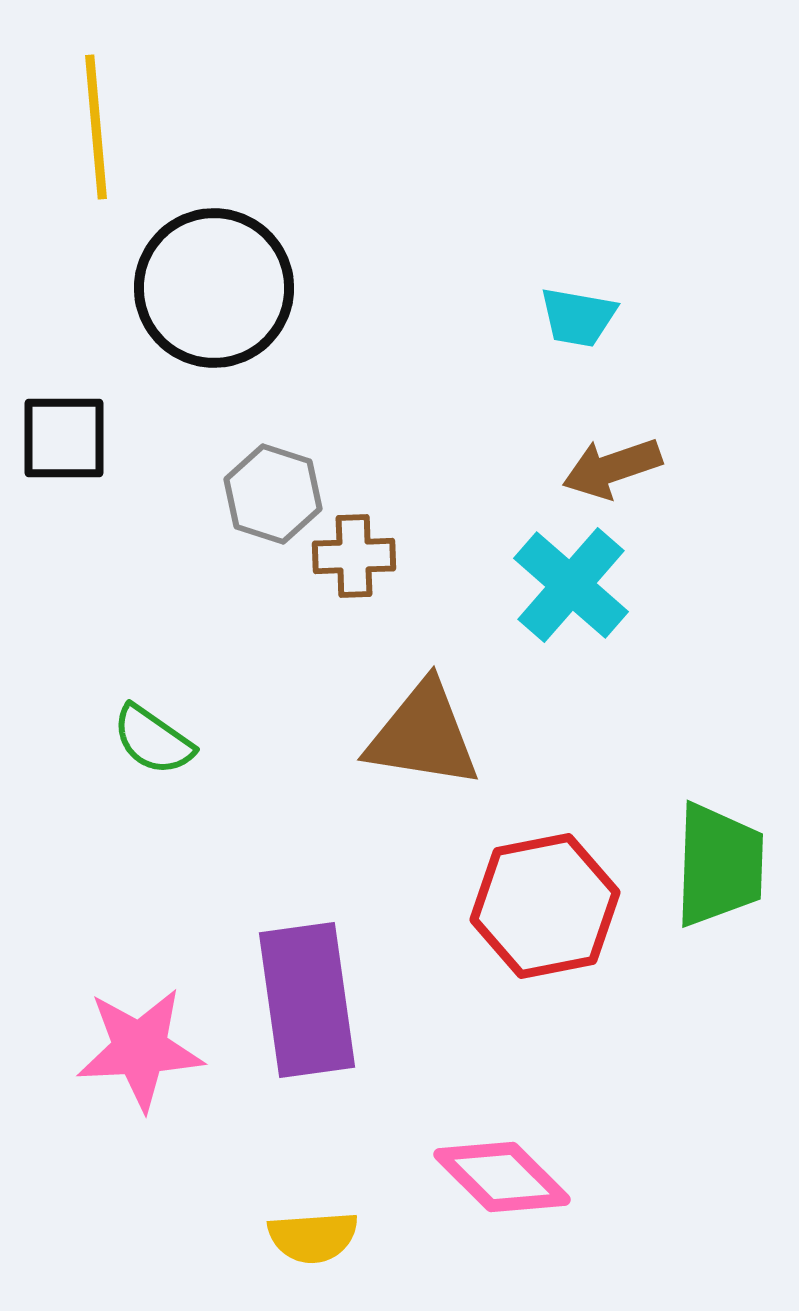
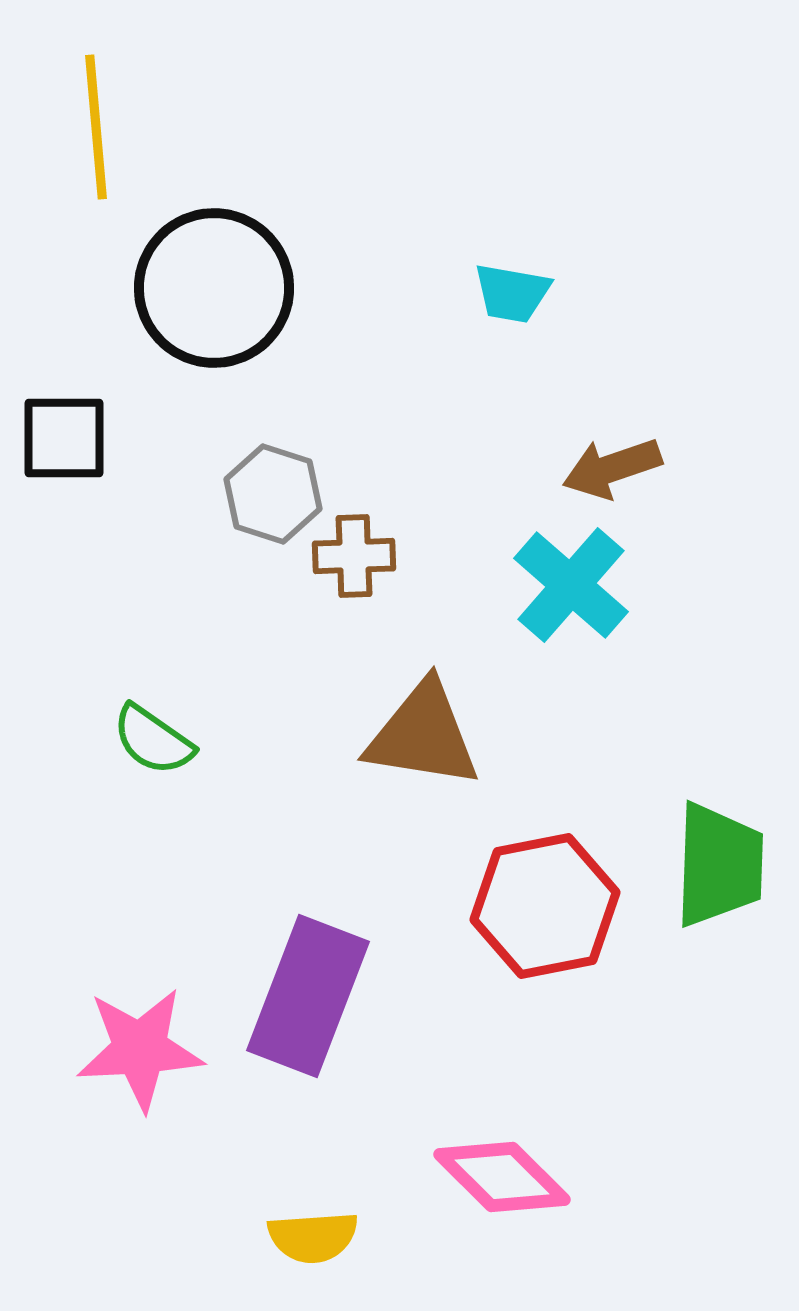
cyan trapezoid: moved 66 px left, 24 px up
purple rectangle: moved 1 px right, 4 px up; rotated 29 degrees clockwise
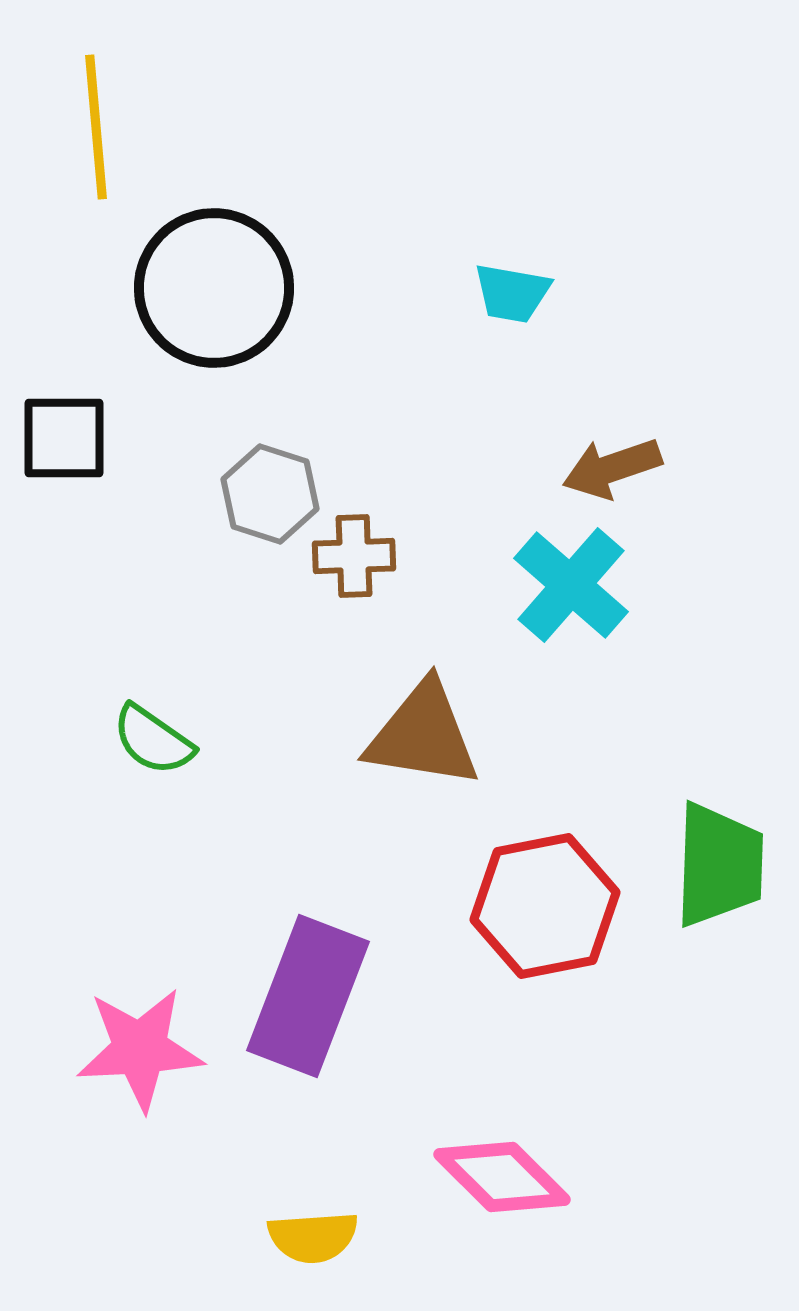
gray hexagon: moved 3 px left
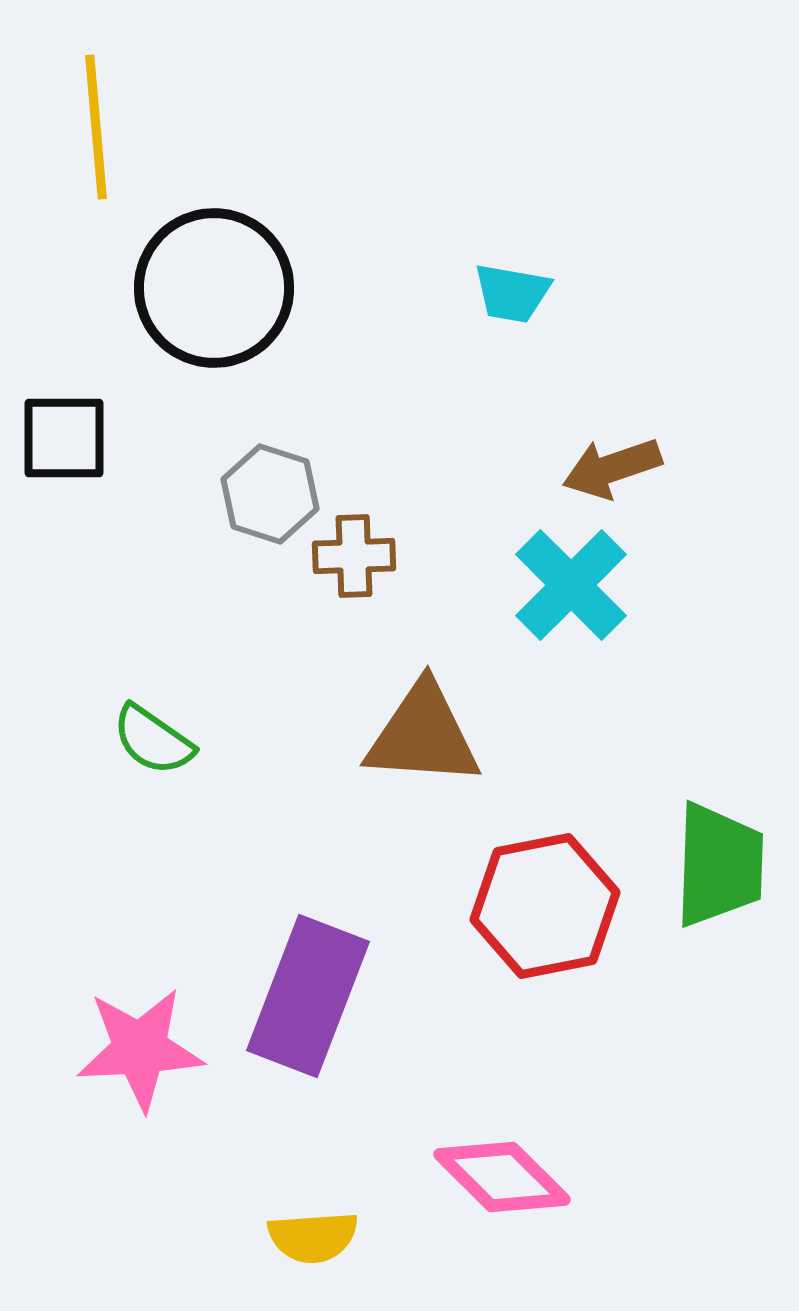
cyan cross: rotated 4 degrees clockwise
brown triangle: rotated 5 degrees counterclockwise
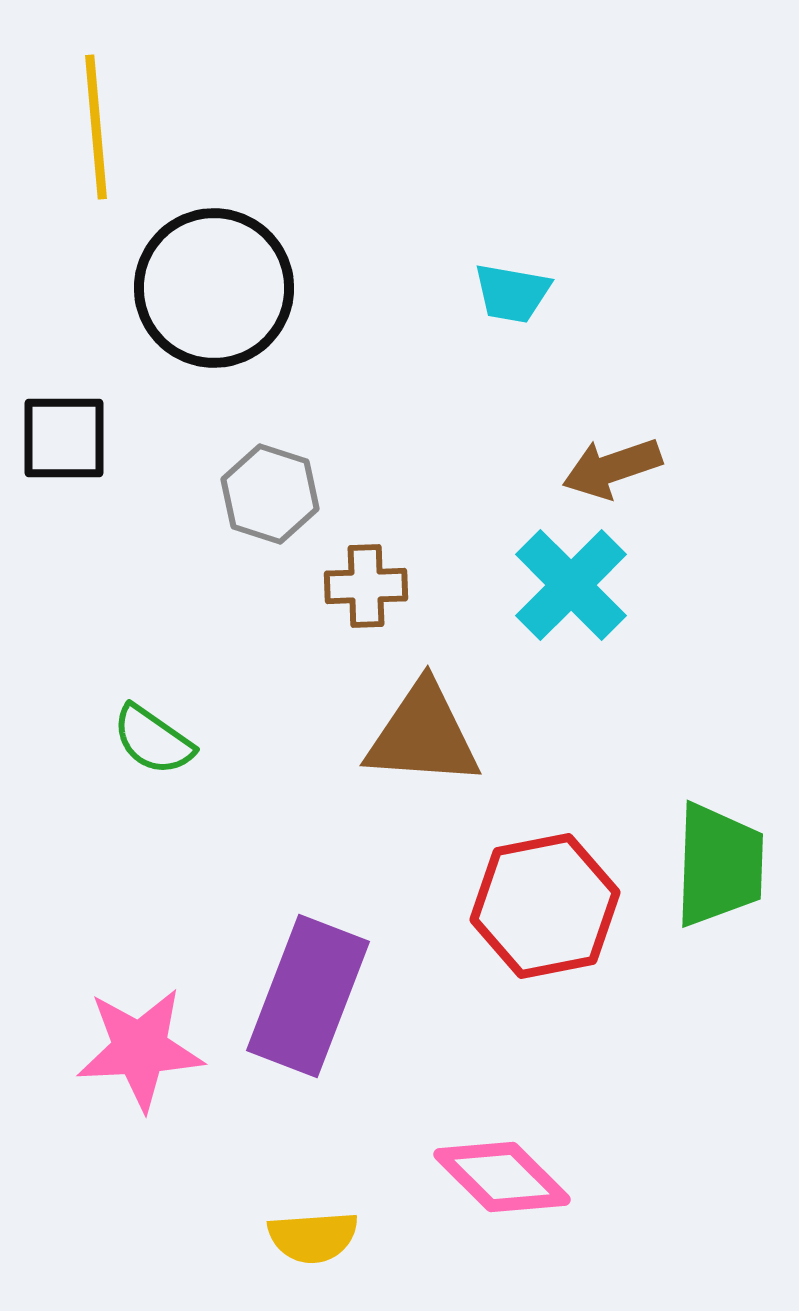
brown cross: moved 12 px right, 30 px down
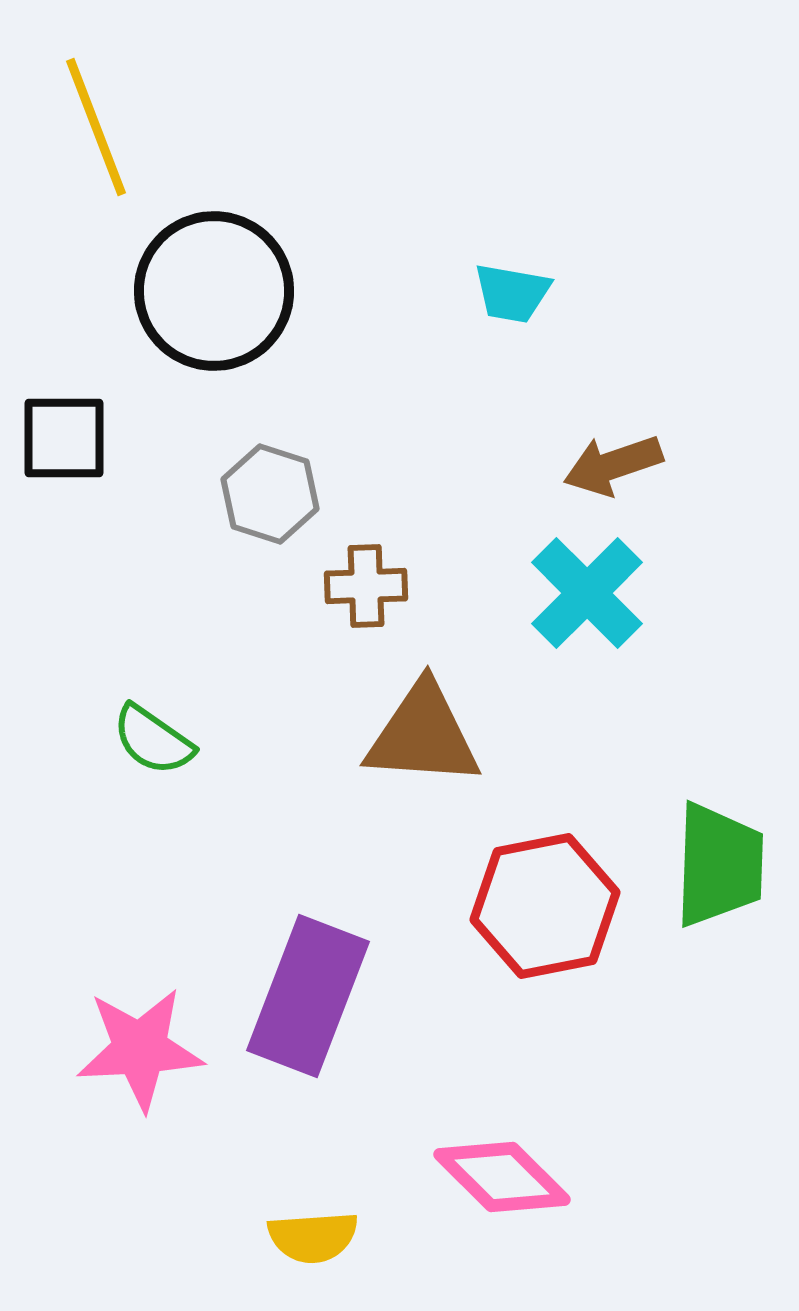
yellow line: rotated 16 degrees counterclockwise
black circle: moved 3 px down
brown arrow: moved 1 px right, 3 px up
cyan cross: moved 16 px right, 8 px down
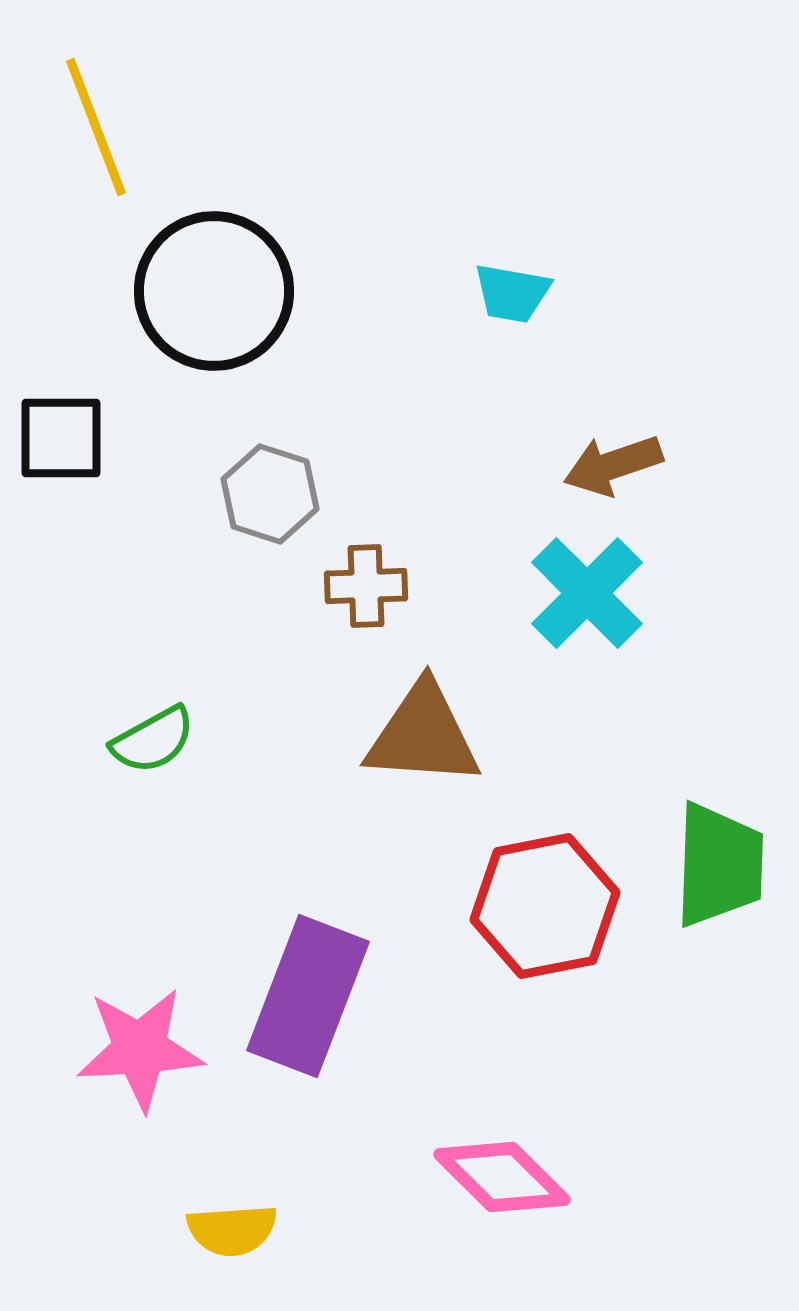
black square: moved 3 px left
green semicircle: rotated 64 degrees counterclockwise
yellow semicircle: moved 81 px left, 7 px up
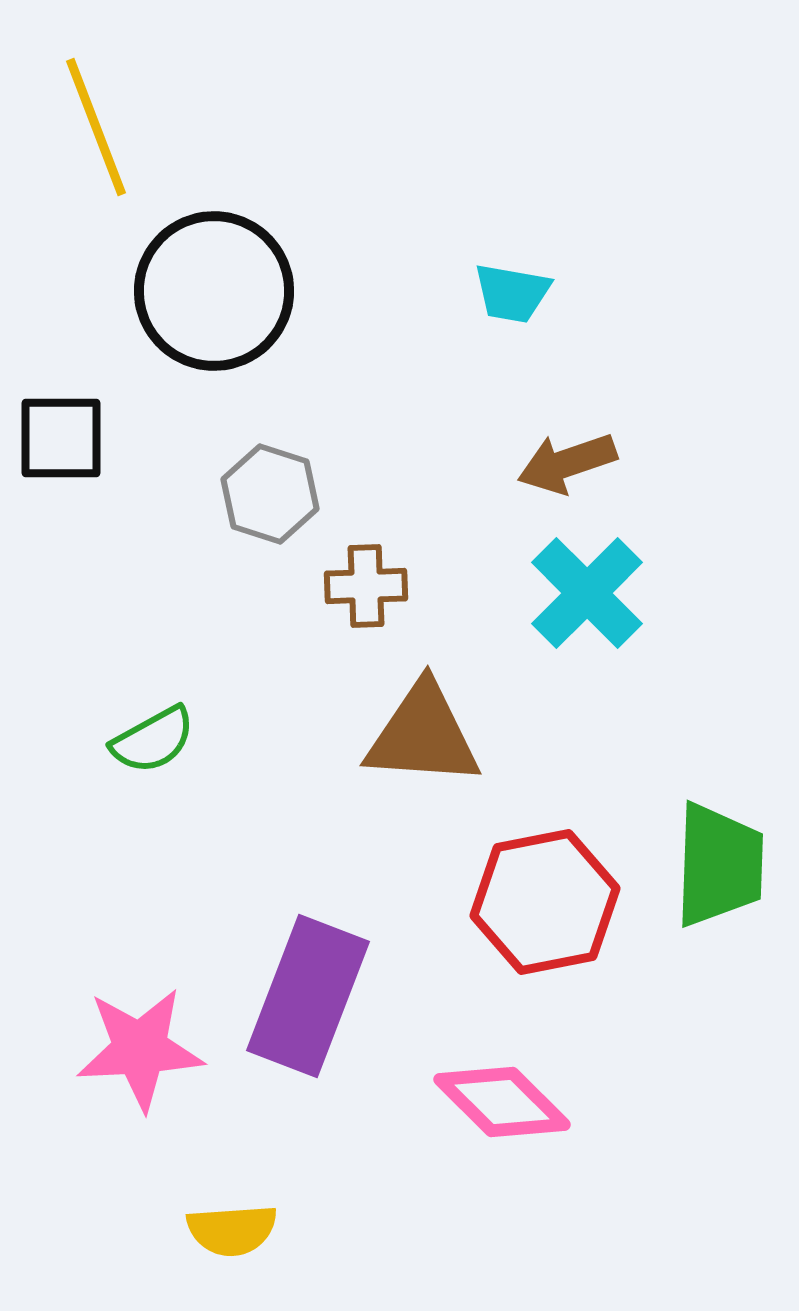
brown arrow: moved 46 px left, 2 px up
red hexagon: moved 4 px up
pink diamond: moved 75 px up
